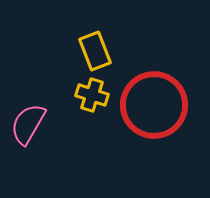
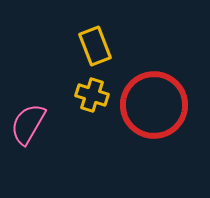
yellow rectangle: moved 5 px up
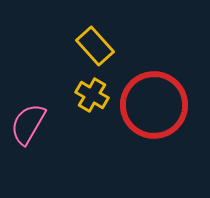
yellow rectangle: rotated 21 degrees counterclockwise
yellow cross: rotated 12 degrees clockwise
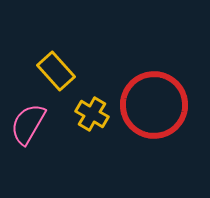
yellow rectangle: moved 39 px left, 25 px down
yellow cross: moved 19 px down
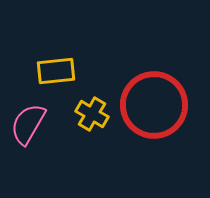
yellow rectangle: rotated 54 degrees counterclockwise
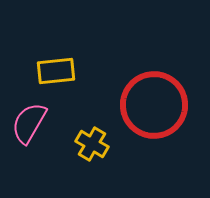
yellow cross: moved 30 px down
pink semicircle: moved 1 px right, 1 px up
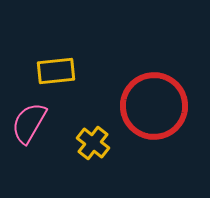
red circle: moved 1 px down
yellow cross: moved 1 px right, 1 px up; rotated 8 degrees clockwise
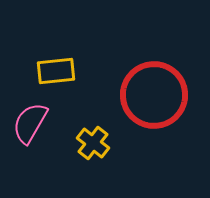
red circle: moved 11 px up
pink semicircle: moved 1 px right
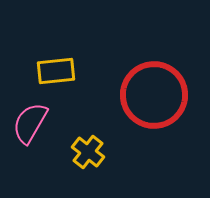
yellow cross: moved 5 px left, 9 px down
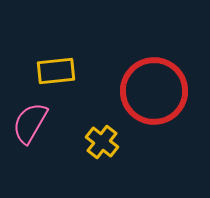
red circle: moved 4 px up
yellow cross: moved 14 px right, 10 px up
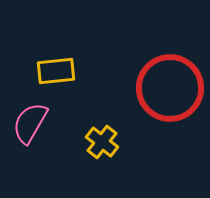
red circle: moved 16 px right, 3 px up
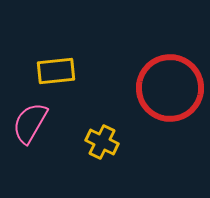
yellow cross: rotated 12 degrees counterclockwise
